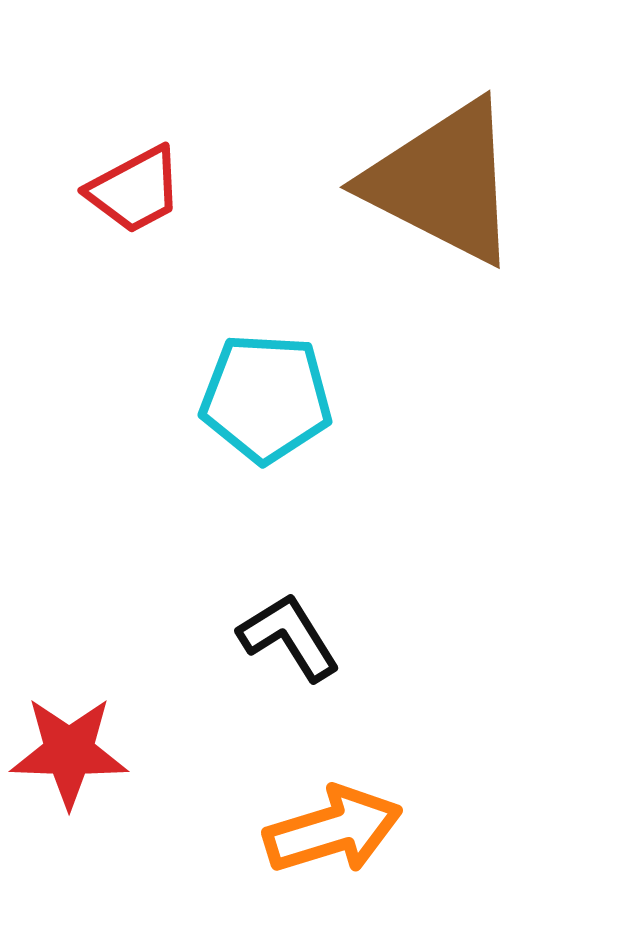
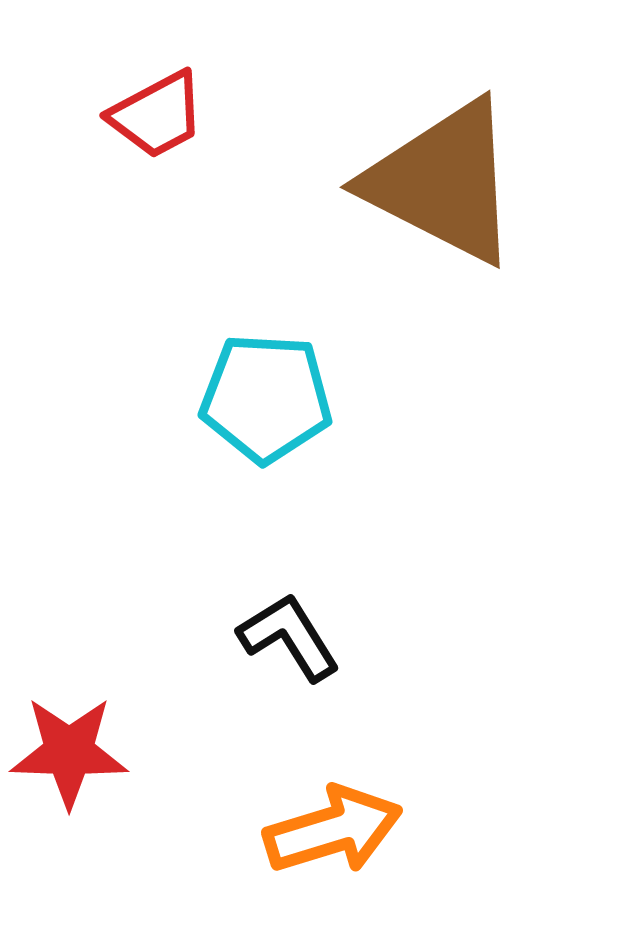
red trapezoid: moved 22 px right, 75 px up
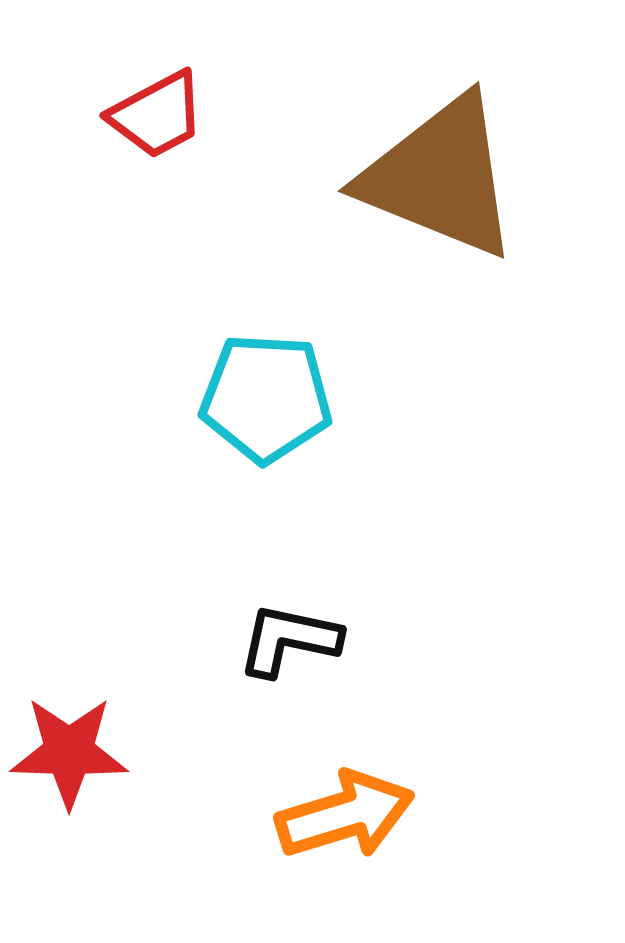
brown triangle: moved 3 px left, 5 px up; rotated 5 degrees counterclockwise
black L-shape: moved 3 px down; rotated 46 degrees counterclockwise
orange arrow: moved 12 px right, 15 px up
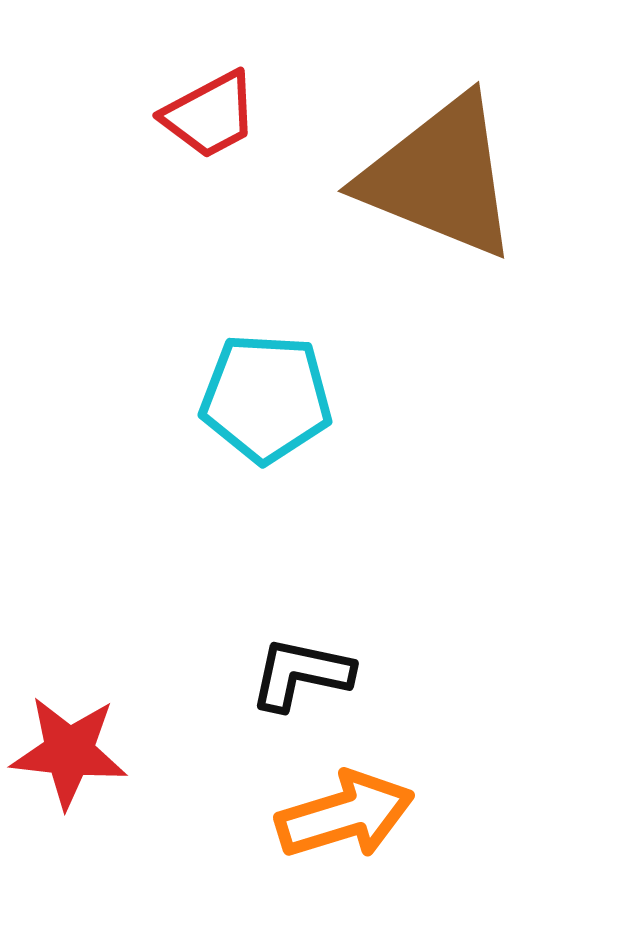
red trapezoid: moved 53 px right
black L-shape: moved 12 px right, 34 px down
red star: rotated 4 degrees clockwise
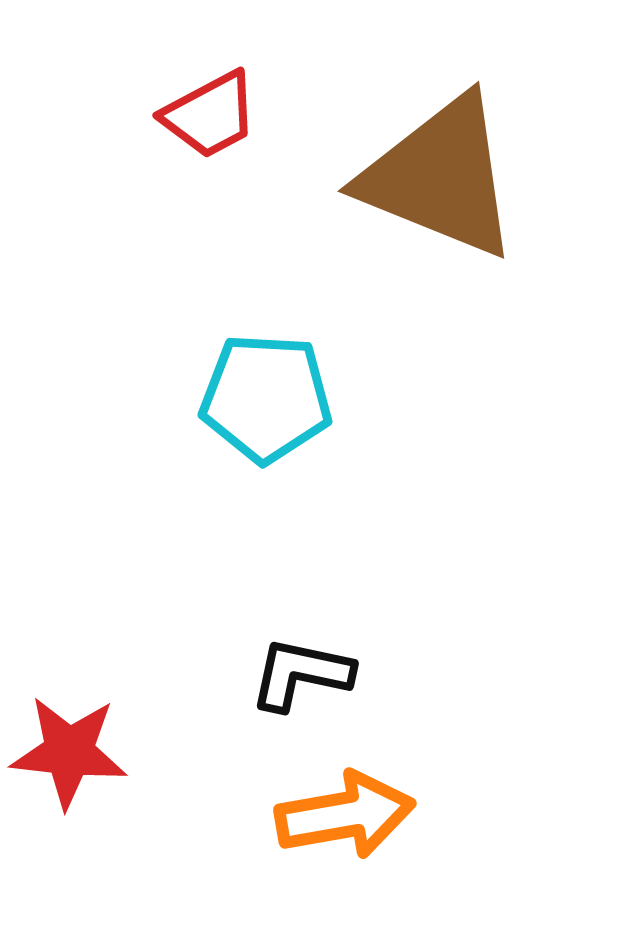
orange arrow: rotated 7 degrees clockwise
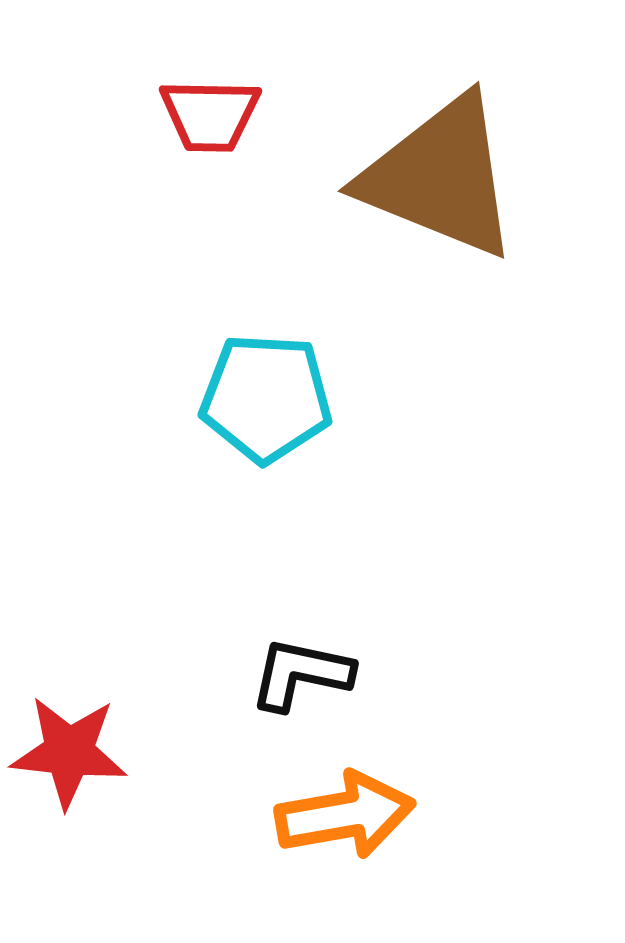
red trapezoid: rotated 29 degrees clockwise
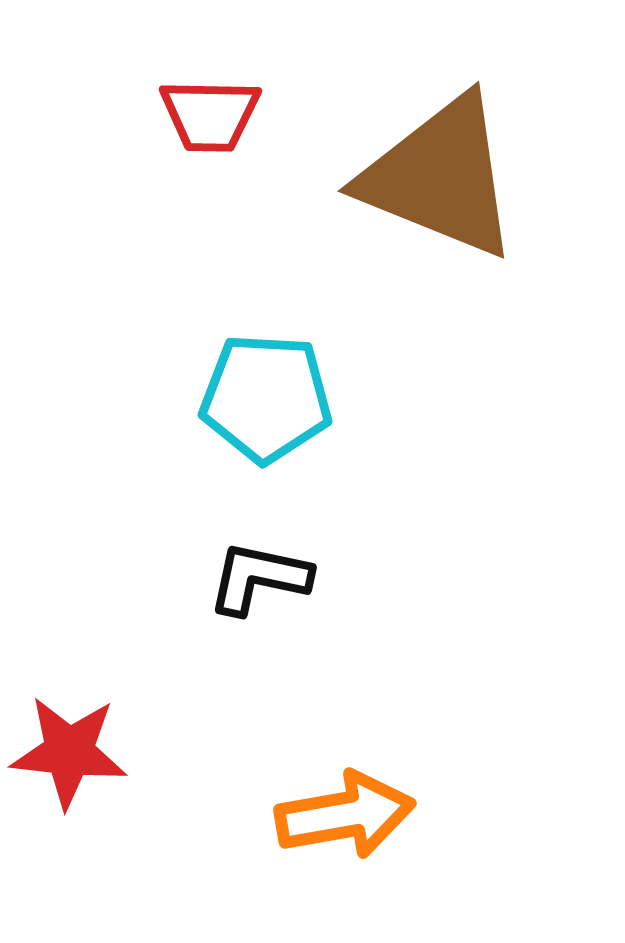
black L-shape: moved 42 px left, 96 px up
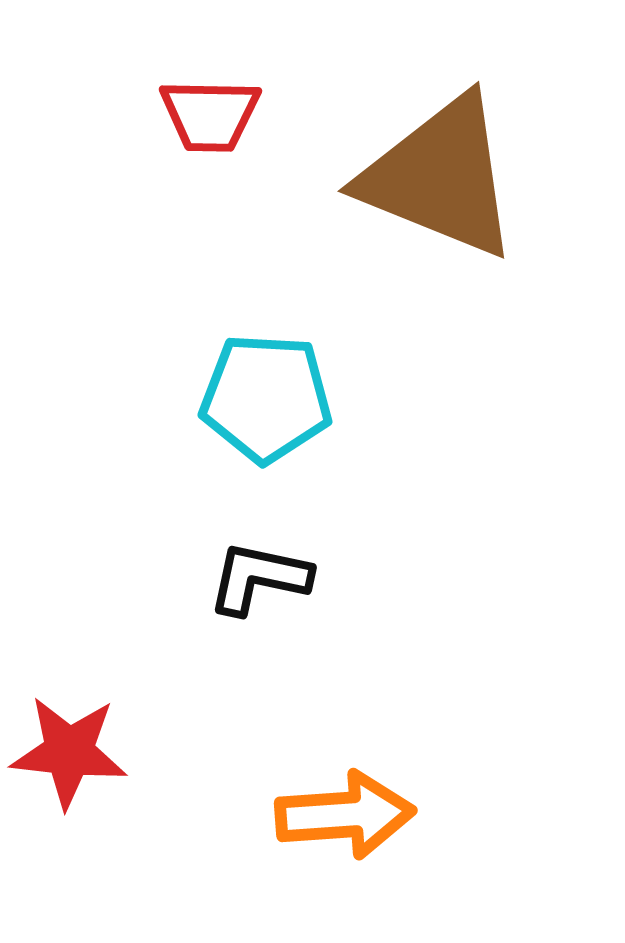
orange arrow: rotated 6 degrees clockwise
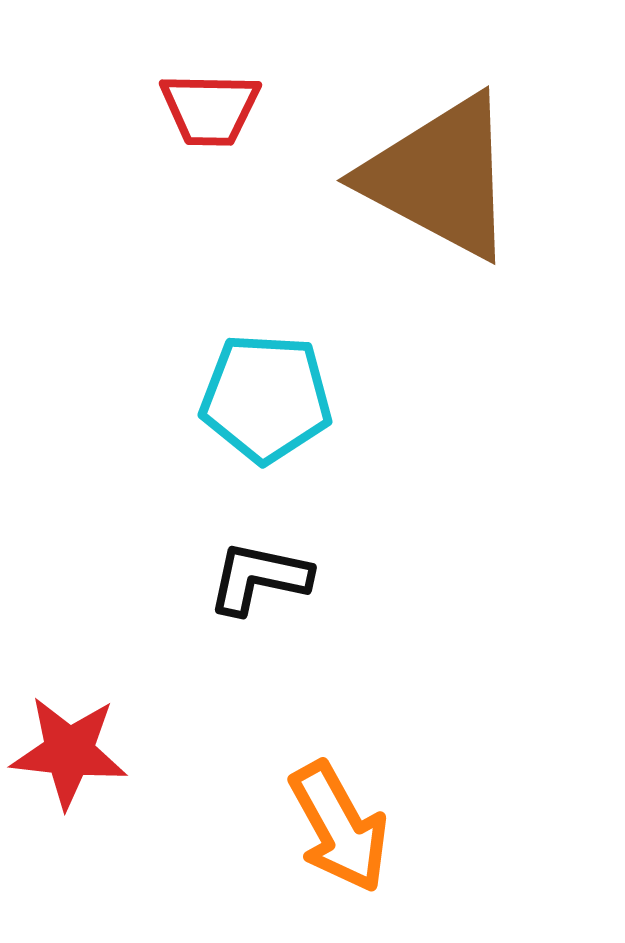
red trapezoid: moved 6 px up
brown triangle: rotated 6 degrees clockwise
orange arrow: moved 6 px left, 12 px down; rotated 65 degrees clockwise
